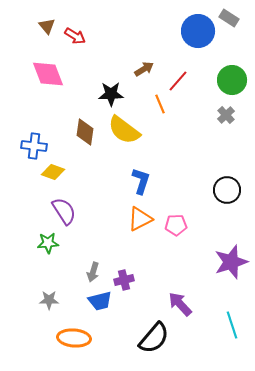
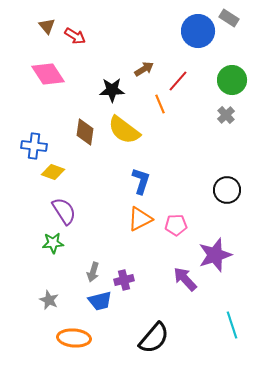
pink diamond: rotated 12 degrees counterclockwise
black star: moved 1 px right, 4 px up
green star: moved 5 px right
purple star: moved 16 px left, 7 px up
gray star: rotated 24 degrees clockwise
purple arrow: moved 5 px right, 25 px up
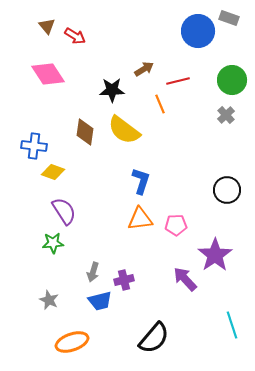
gray rectangle: rotated 12 degrees counterclockwise
red line: rotated 35 degrees clockwise
orange triangle: rotated 20 degrees clockwise
purple star: rotated 16 degrees counterclockwise
orange ellipse: moved 2 px left, 4 px down; rotated 24 degrees counterclockwise
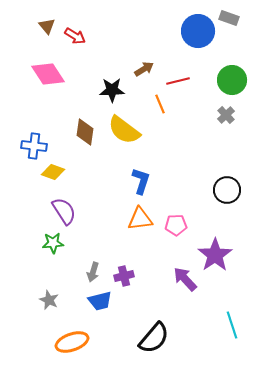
purple cross: moved 4 px up
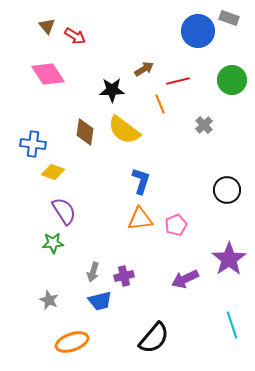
gray cross: moved 22 px left, 10 px down
blue cross: moved 1 px left, 2 px up
pink pentagon: rotated 20 degrees counterclockwise
purple star: moved 14 px right, 4 px down
purple arrow: rotated 72 degrees counterclockwise
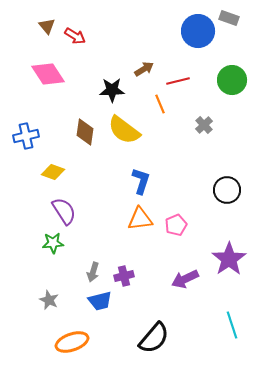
blue cross: moved 7 px left, 8 px up; rotated 20 degrees counterclockwise
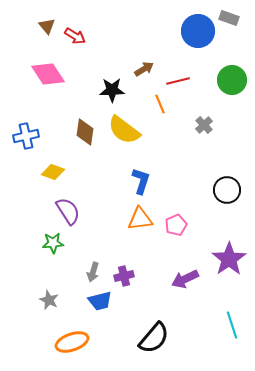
purple semicircle: moved 4 px right
